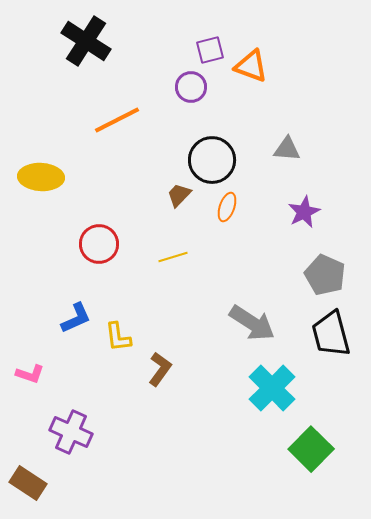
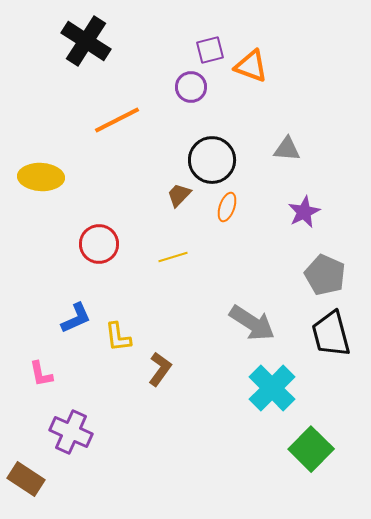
pink L-shape: moved 11 px right; rotated 60 degrees clockwise
brown rectangle: moved 2 px left, 4 px up
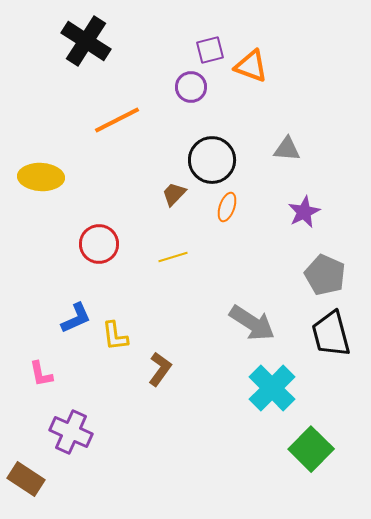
brown trapezoid: moved 5 px left, 1 px up
yellow L-shape: moved 3 px left, 1 px up
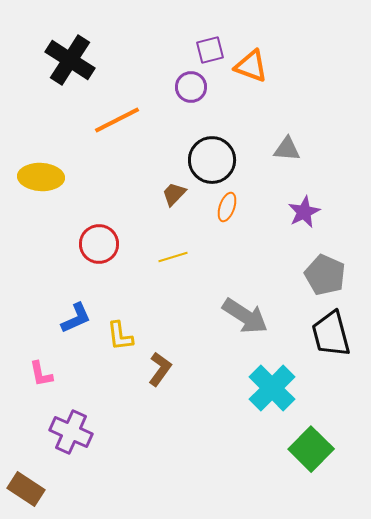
black cross: moved 16 px left, 19 px down
gray arrow: moved 7 px left, 7 px up
yellow L-shape: moved 5 px right
brown rectangle: moved 10 px down
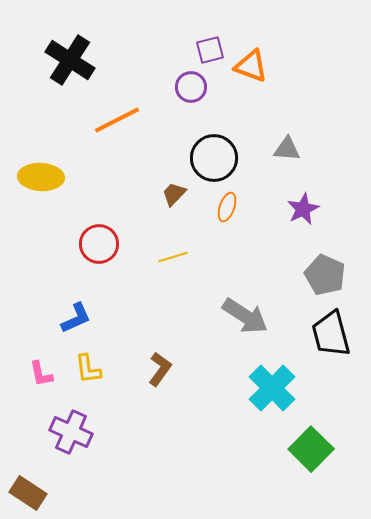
black circle: moved 2 px right, 2 px up
purple star: moved 1 px left, 3 px up
yellow L-shape: moved 32 px left, 33 px down
brown rectangle: moved 2 px right, 4 px down
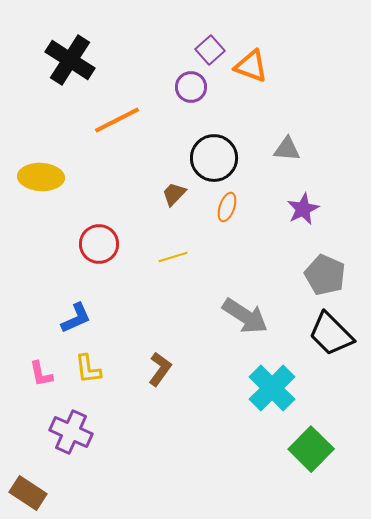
purple square: rotated 28 degrees counterclockwise
black trapezoid: rotated 30 degrees counterclockwise
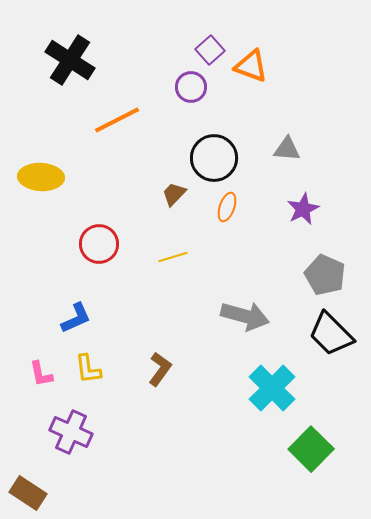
gray arrow: rotated 18 degrees counterclockwise
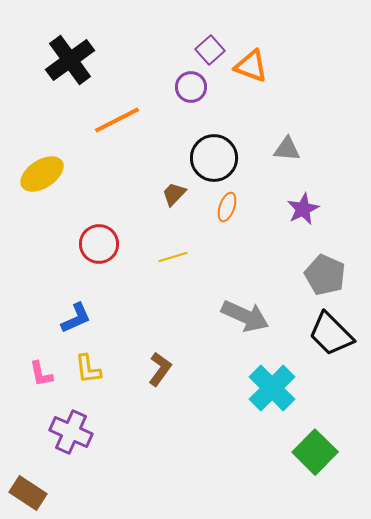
black cross: rotated 21 degrees clockwise
yellow ellipse: moved 1 px right, 3 px up; rotated 36 degrees counterclockwise
gray arrow: rotated 9 degrees clockwise
green square: moved 4 px right, 3 px down
